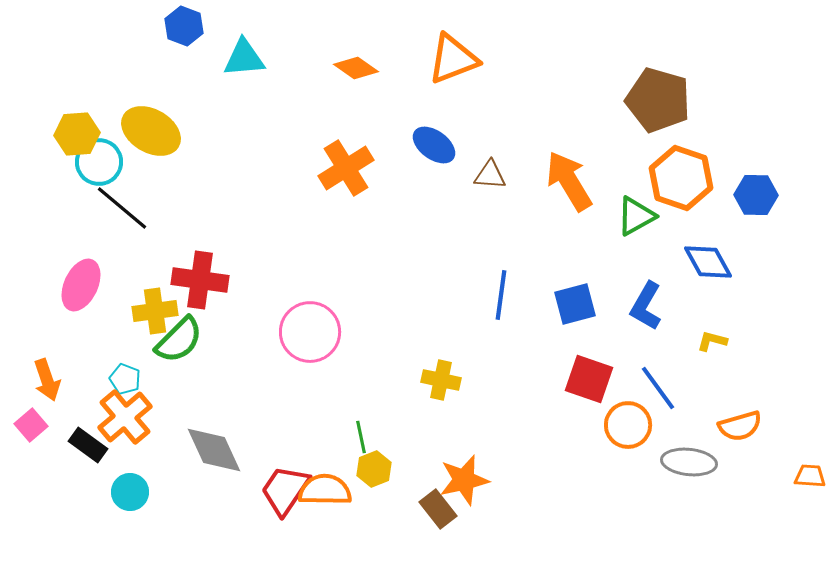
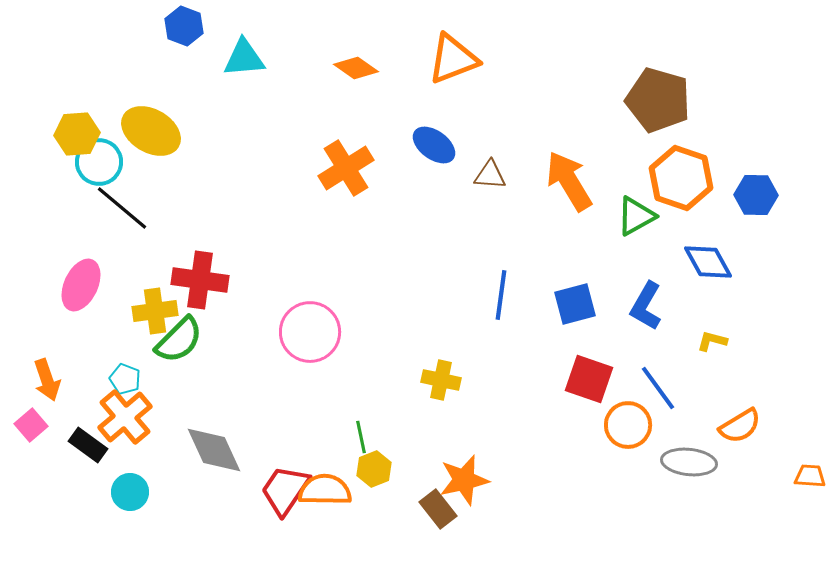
orange semicircle at (740, 426): rotated 15 degrees counterclockwise
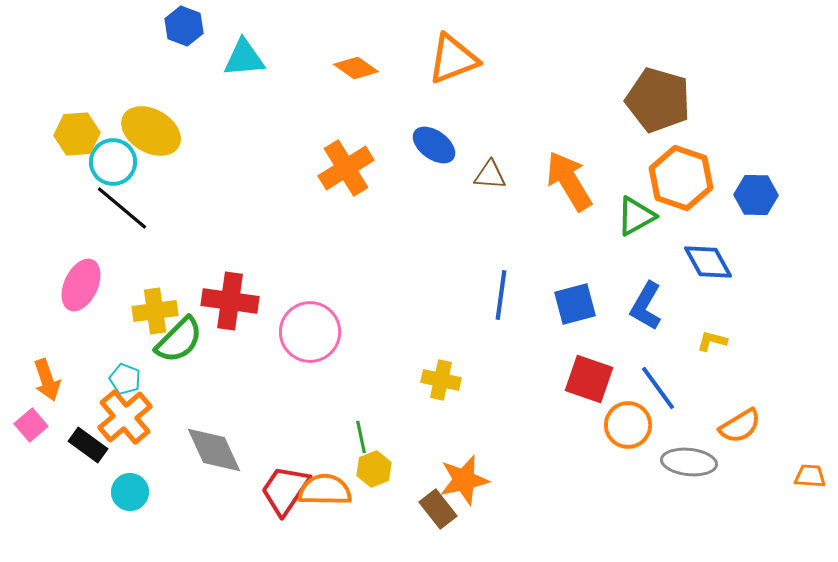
cyan circle at (99, 162): moved 14 px right
red cross at (200, 280): moved 30 px right, 21 px down
